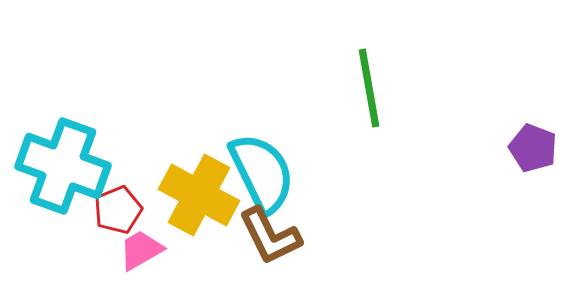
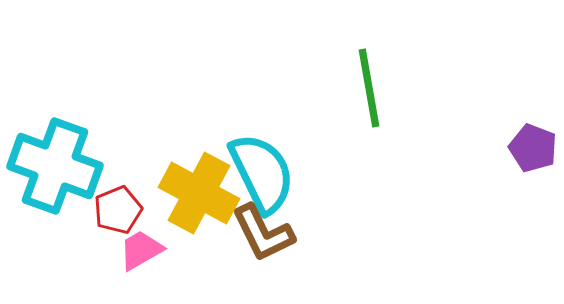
cyan cross: moved 8 px left
yellow cross: moved 2 px up
brown L-shape: moved 7 px left, 3 px up
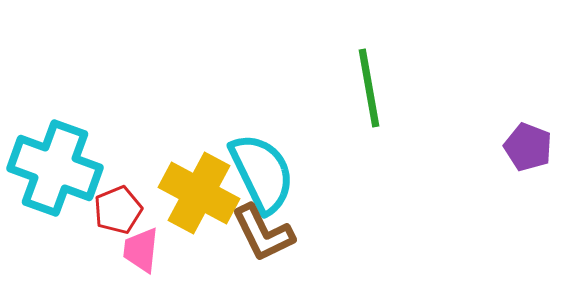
purple pentagon: moved 5 px left, 1 px up
cyan cross: moved 2 px down
pink trapezoid: rotated 54 degrees counterclockwise
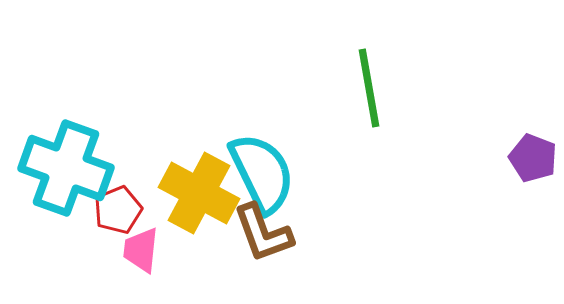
purple pentagon: moved 5 px right, 11 px down
cyan cross: moved 11 px right
brown L-shape: rotated 6 degrees clockwise
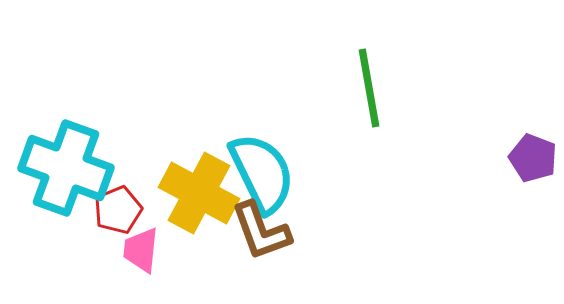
brown L-shape: moved 2 px left, 2 px up
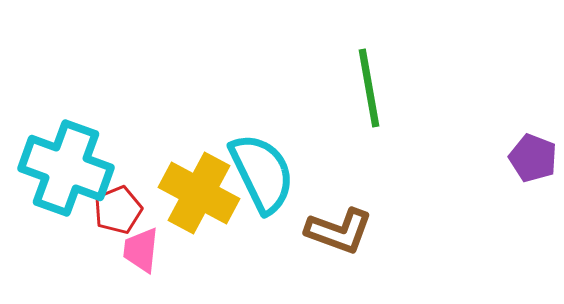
brown L-shape: moved 78 px right; rotated 50 degrees counterclockwise
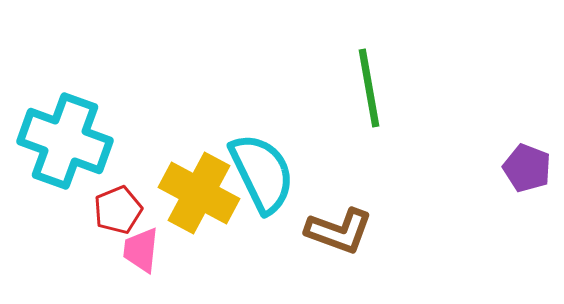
purple pentagon: moved 6 px left, 10 px down
cyan cross: moved 1 px left, 27 px up
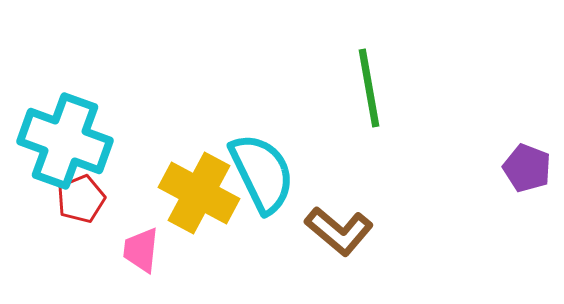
red pentagon: moved 37 px left, 11 px up
brown L-shape: rotated 20 degrees clockwise
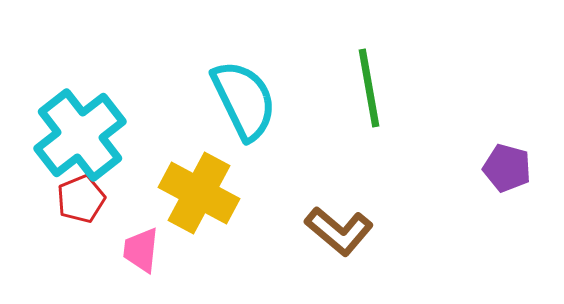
cyan cross: moved 15 px right, 6 px up; rotated 32 degrees clockwise
purple pentagon: moved 20 px left; rotated 6 degrees counterclockwise
cyan semicircle: moved 18 px left, 73 px up
